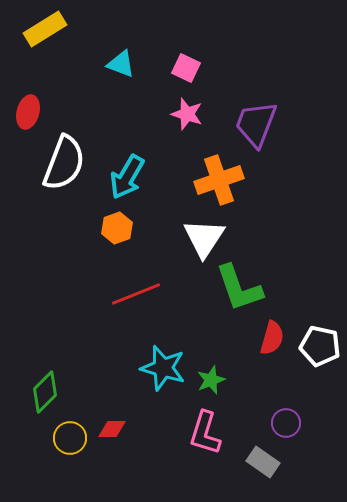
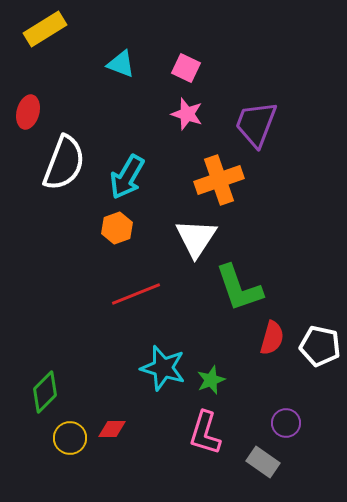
white triangle: moved 8 px left
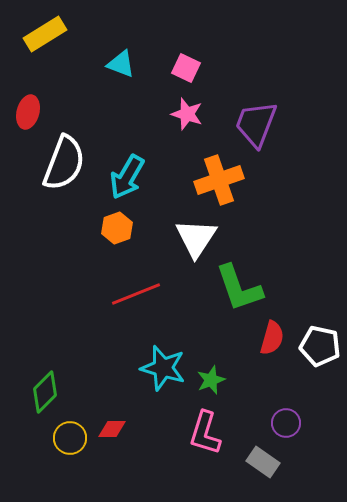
yellow rectangle: moved 5 px down
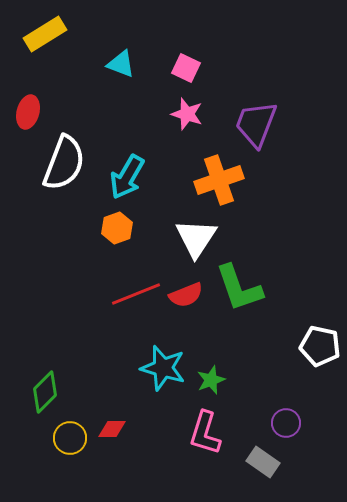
red semicircle: moved 86 px left, 43 px up; rotated 52 degrees clockwise
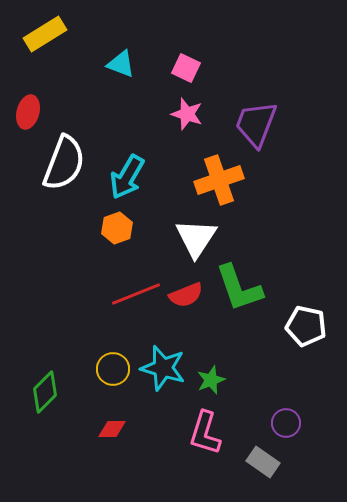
white pentagon: moved 14 px left, 20 px up
yellow circle: moved 43 px right, 69 px up
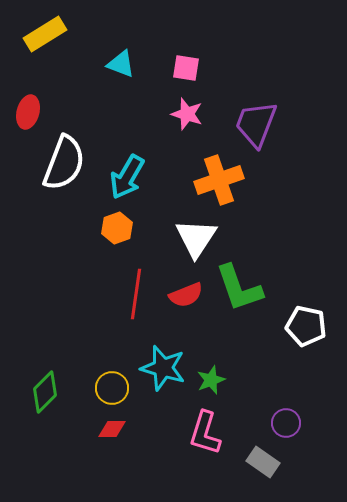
pink square: rotated 16 degrees counterclockwise
red line: rotated 60 degrees counterclockwise
yellow circle: moved 1 px left, 19 px down
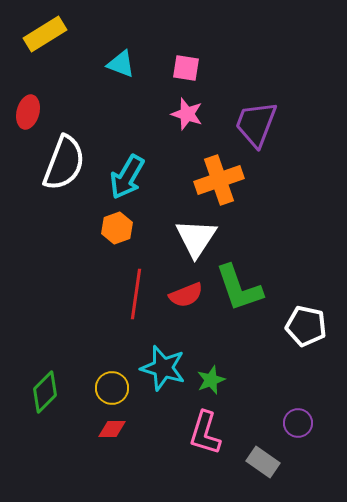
purple circle: moved 12 px right
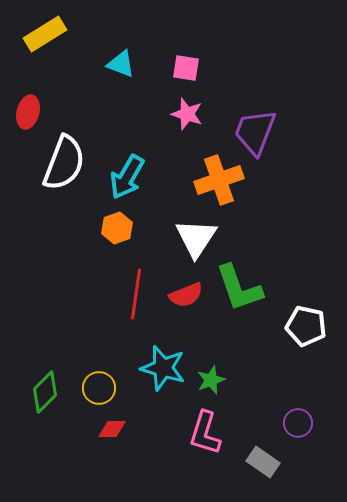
purple trapezoid: moved 1 px left, 8 px down
yellow circle: moved 13 px left
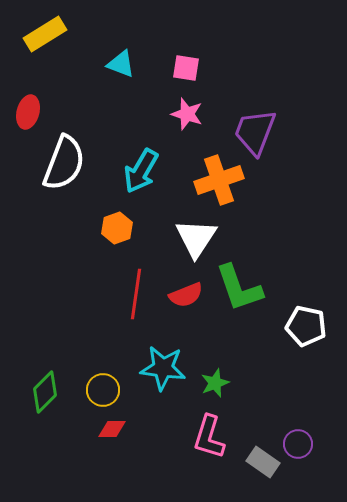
cyan arrow: moved 14 px right, 6 px up
cyan star: rotated 9 degrees counterclockwise
green star: moved 4 px right, 3 px down
yellow circle: moved 4 px right, 2 px down
purple circle: moved 21 px down
pink L-shape: moved 4 px right, 4 px down
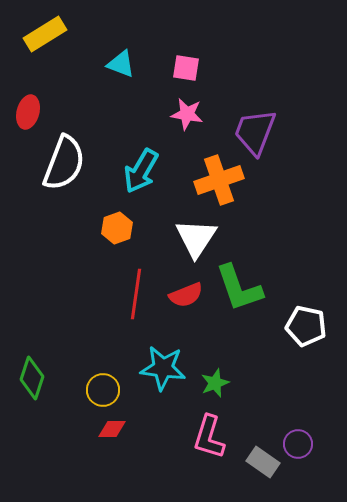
pink star: rotated 8 degrees counterclockwise
green diamond: moved 13 px left, 14 px up; rotated 27 degrees counterclockwise
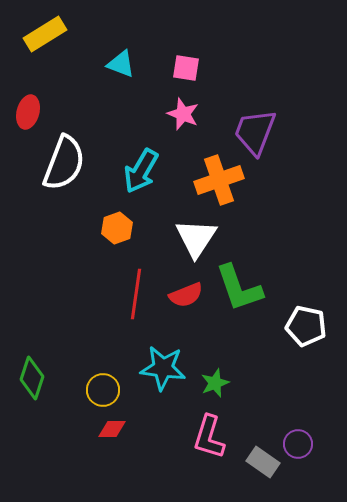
pink star: moved 4 px left; rotated 12 degrees clockwise
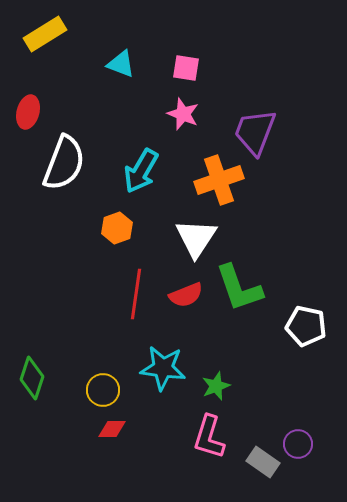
green star: moved 1 px right, 3 px down
